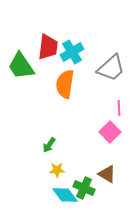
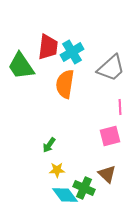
pink line: moved 1 px right, 1 px up
pink square: moved 4 px down; rotated 30 degrees clockwise
brown triangle: rotated 12 degrees clockwise
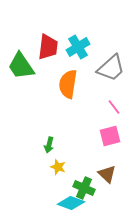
cyan cross: moved 6 px right, 5 px up
orange semicircle: moved 3 px right
pink line: moved 6 px left; rotated 35 degrees counterclockwise
green arrow: rotated 21 degrees counterclockwise
yellow star: moved 1 px right, 3 px up; rotated 21 degrees clockwise
cyan diamond: moved 6 px right, 8 px down; rotated 32 degrees counterclockwise
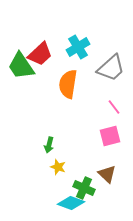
red trapezoid: moved 8 px left, 7 px down; rotated 40 degrees clockwise
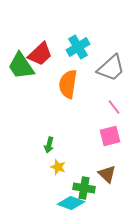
green cross: rotated 15 degrees counterclockwise
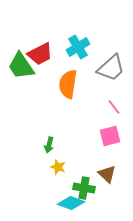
red trapezoid: rotated 16 degrees clockwise
